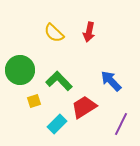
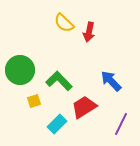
yellow semicircle: moved 10 px right, 10 px up
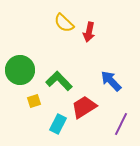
cyan rectangle: moved 1 px right; rotated 18 degrees counterclockwise
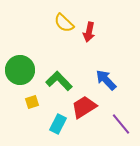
blue arrow: moved 5 px left, 1 px up
yellow square: moved 2 px left, 1 px down
purple line: rotated 65 degrees counterclockwise
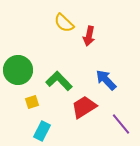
red arrow: moved 4 px down
green circle: moved 2 px left
cyan rectangle: moved 16 px left, 7 px down
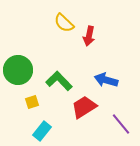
blue arrow: rotated 30 degrees counterclockwise
cyan rectangle: rotated 12 degrees clockwise
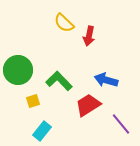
yellow square: moved 1 px right, 1 px up
red trapezoid: moved 4 px right, 2 px up
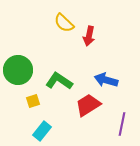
green L-shape: rotated 12 degrees counterclockwise
purple line: moved 1 px right; rotated 50 degrees clockwise
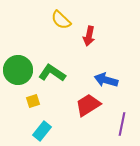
yellow semicircle: moved 3 px left, 3 px up
green L-shape: moved 7 px left, 8 px up
